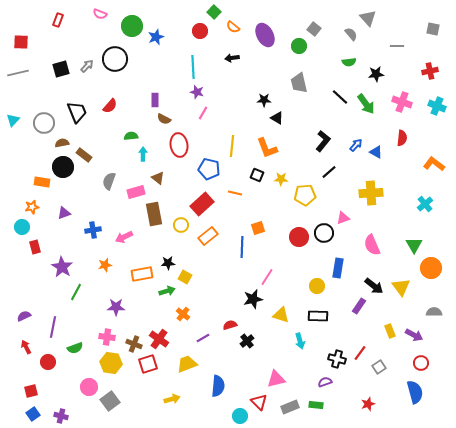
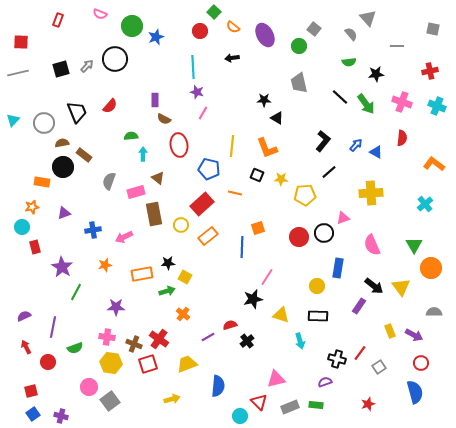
purple line at (203, 338): moved 5 px right, 1 px up
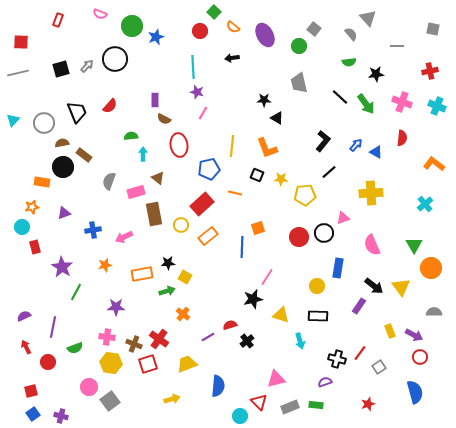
blue pentagon at (209, 169): rotated 25 degrees counterclockwise
red circle at (421, 363): moved 1 px left, 6 px up
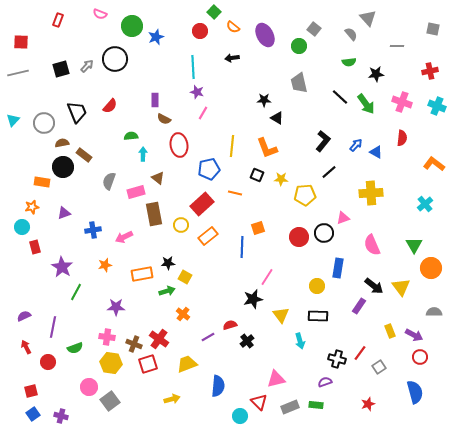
yellow triangle at (281, 315): rotated 36 degrees clockwise
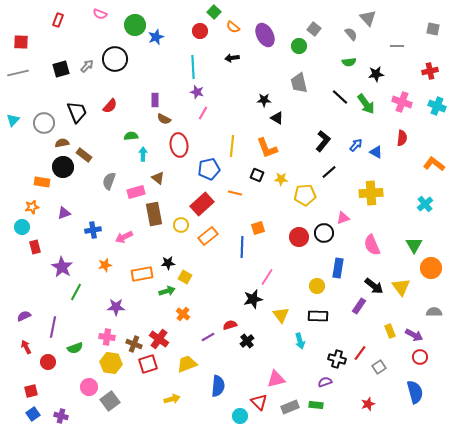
green circle at (132, 26): moved 3 px right, 1 px up
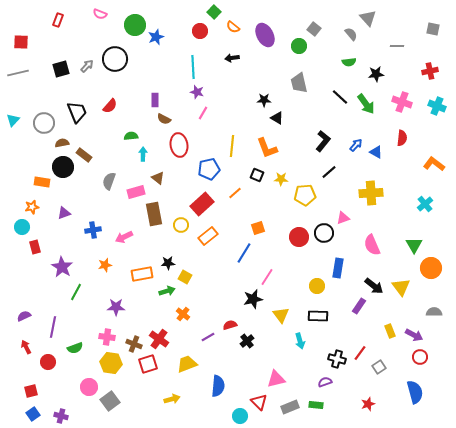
orange line at (235, 193): rotated 56 degrees counterclockwise
blue line at (242, 247): moved 2 px right, 6 px down; rotated 30 degrees clockwise
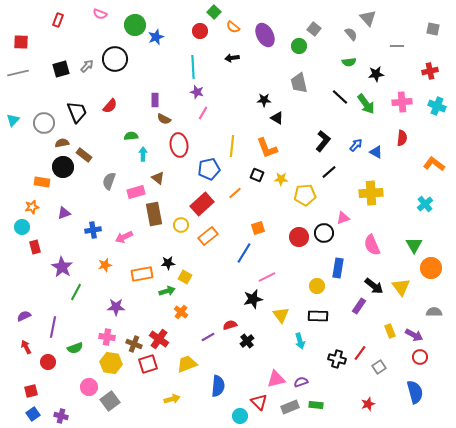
pink cross at (402, 102): rotated 24 degrees counterclockwise
pink line at (267, 277): rotated 30 degrees clockwise
orange cross at (183, 314): moved 2 px left, 2 px up
purple semicircle at (325, 382): moved 24 px left
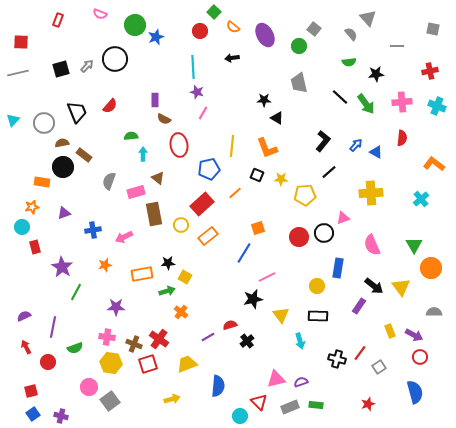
cyan cross at (425, 204): moved 4 px left, 5 px up
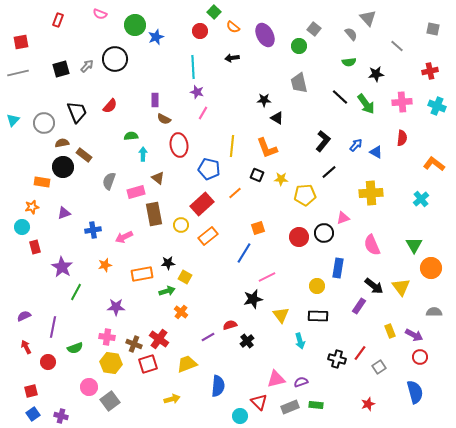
red square at (21, 42): rotated 14 degrees counterclockwise
gray line at (397, 46): rotated 40 degrees clockwise
blue pentagon at (209, 169): rotated 25 degrees clockwise
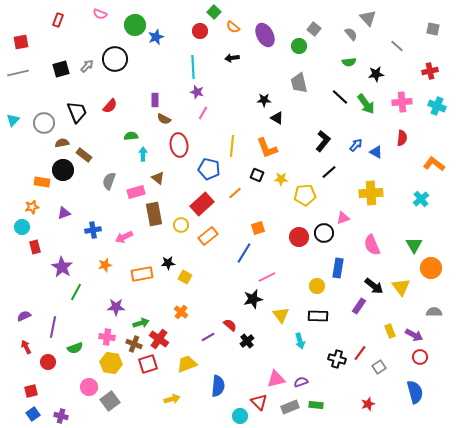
black circle at (63, 167): moved 3 px down
green arrow at (167, 291): moved 26 px left, 32 px down
red semicircle at (230, 325): rotated 56 degrees clockwise
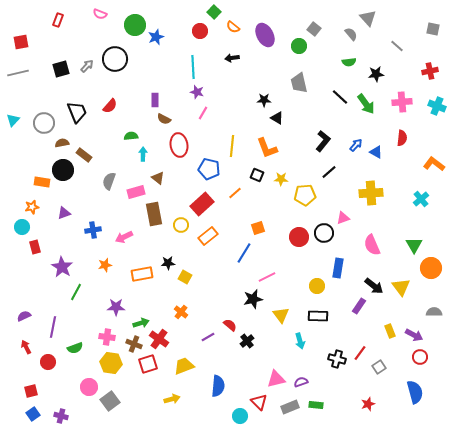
yellow trapezoid at (187, 364): moved 3 px left, 2 px down
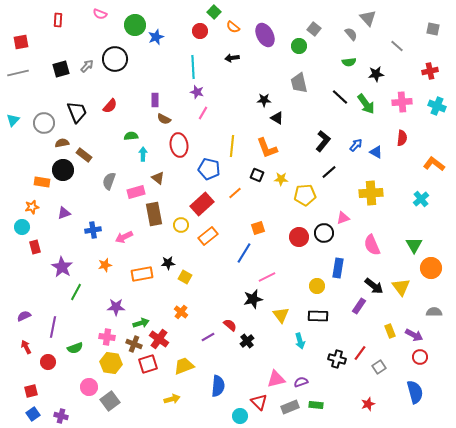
red rectangle at (58, 20): rotated 16 degrees counterclockwise
